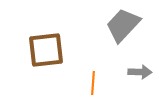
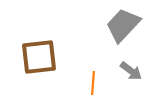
brown square: moved 7 px left, 7 px down
gray arrow: moved 9 px left, 1 px up; rotated 35 degrees clockwise
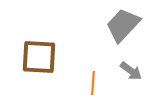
brown square: rotated 9 degrees clockwise
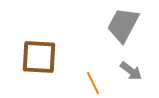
gray trapezoid: rotated 15 degrees counterclockwise
orange line: rotated 30 degrees counterclockwise
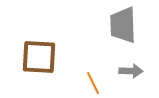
gray trapezoid: rotated 30 degrees counterclockwise
gray arrow: rotated 35 degrees counterclockwise
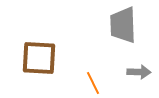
brown square: moved 1 px down
gray arrow: moved 8 px right, 1 px down
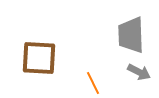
gray trapezoid: moved 8 px right, 10 px down
gray arrow: rotated 25 degrees clockwise
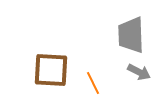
brown square: moved 12 px right, 12 px down
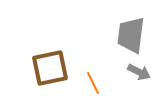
gray trapezoid: rotated 9 degrees clockwise
brown square: moved 1 px left, 2 px up; rotated 15 degrees counterclockwise
